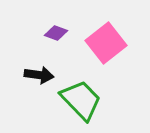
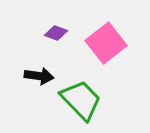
black arrow: moved 1 px down
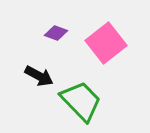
black arrow: rotated 20 degrees clockwise
green trapezoid: moved 1 px down
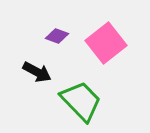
purple diamond: moved 1 px right, 3 px down
black arrow: moved 2 px left, 4 px up
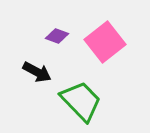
pink square: moved 1 px left, 1 px up
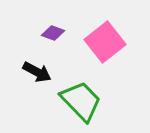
purple diamond: moved 4 px left, 3 px up
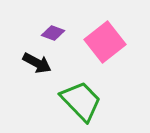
black arrow: moved 9 px up
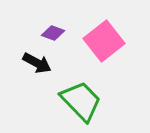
pink square: moved 1 px left, 1 px up
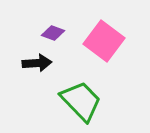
pink square: rotated 15 degrees counterclockwise
black arrow: rotated 32 degrees counterclockwise
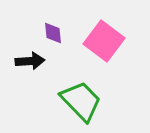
purple diamond: rotated 65 degrees clockwise
black arrow: moved 7 px left, 2 px up
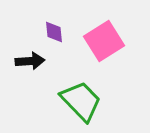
purple diamond: moved 1 px right, 1 px up
pink square: rotated 21 degrees clockwise
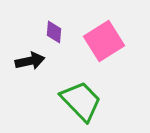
purple diamond: rotated 10 degrees clockwise
black arrow: rotated 8 degrees counterclockwise
